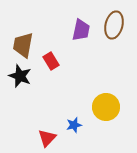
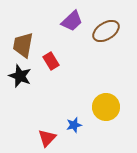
brown ellipse: moved 8 px left, 6 px down; rotated 44 degrees clockwise
purple trapezoid: moved 9 px left, 9 px up; rotated 35 degrees clockwise
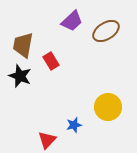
yellow circle: moved 2 px right
red triangle: moved 2 px down
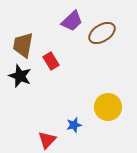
brown ellipse: moved 4 px left, 2 px down
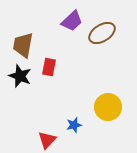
red rectangle: moved 2 px left, 6 px down; rotated 42 degrees clockwise
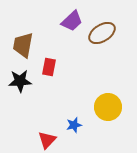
black star: moved 5 px down; rotated 25 degrees counterclockwise
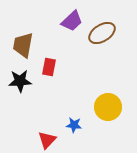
blue star: rotated 21 degrees clockwise
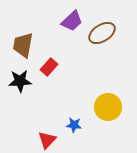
red rectangle: rotated 30 degrees clockwise
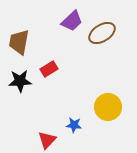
brown trapezoid: moved 4 px left, 3 px up
red rectangle: moved 2 px down; rotated 18 degrees clockwise
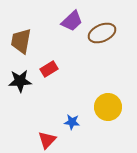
brown ellipse: rotated 8 degrees clockwise
brown trapezoid: moved 2 px right, 1 px up
blue star: moved 2 px left, 3 px up
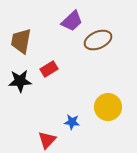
brown ellipse: moved 4 px left, 7 px down
